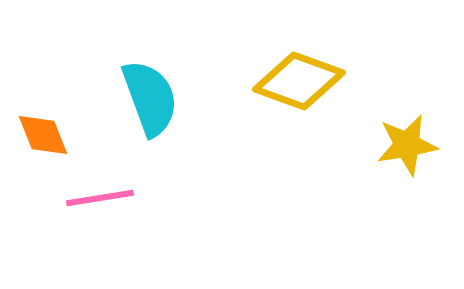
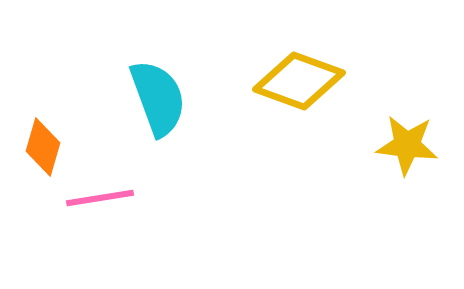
cyan semicircle: moved 8 px right
orange diamond: moved 12 px down; rotated 38 degrees clockwise
yellow star: rotated 16 degrees clockwise
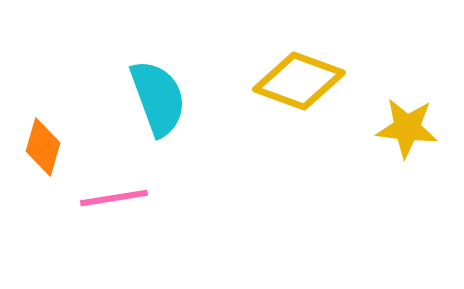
yellow star: moved 17 px up
pink line: moved 14 px right
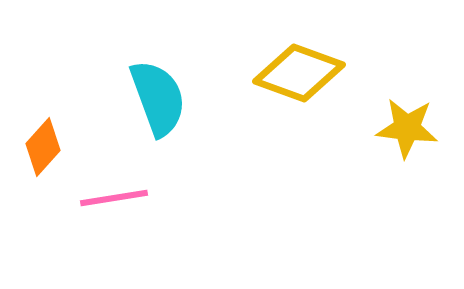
yellow diamond: moved 8 px up
orange diamond: rotated 26 degrees clockwise
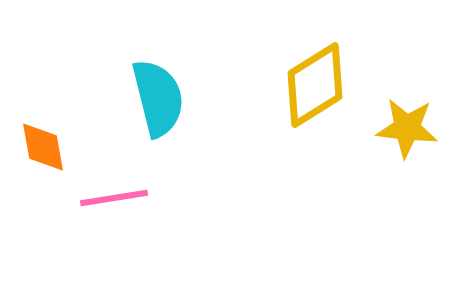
yellow diamond: moved 16 px right, 12 px down; rotated 52 degrees counterclockwise
cyan semicircle: rotated 6 degrees clockwise
orange diamond: rotated 52 degrees counterclockwise
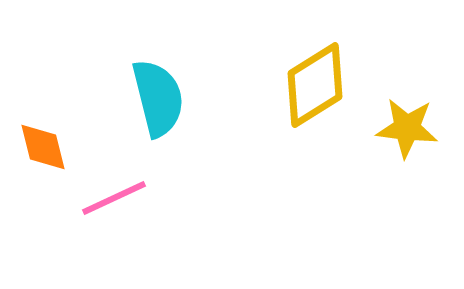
orange diamond: rotated 4 degrees counterclockwise
pink line: rotated 16 degrees counterclockwise
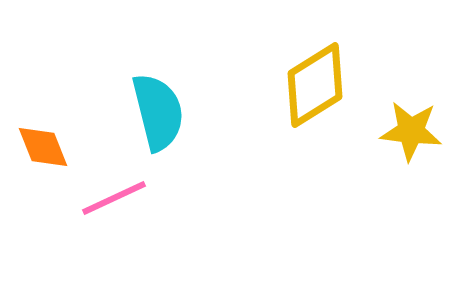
cyan semicircle: moved 14 px down
yellow star: moved 4 px right, 3 px down
orange diamond: rotated 8 degrees counterclockwise
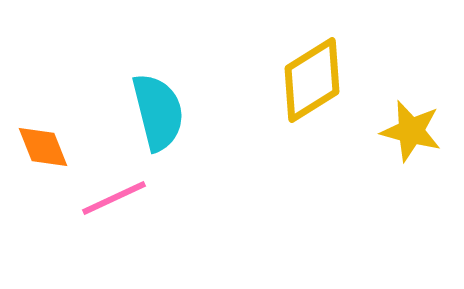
yellow diamond: moved 3 px left, 5 px up
yellow star: rotated 8 degrees clockwise
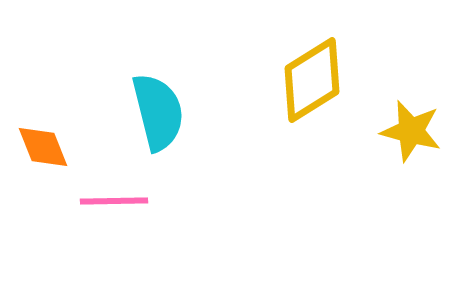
pink line: moved 3 px down; rotated 24 degrees clockwise
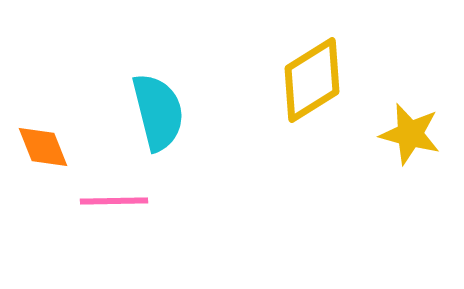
yellow star: moved 1 px left, 3 px down
